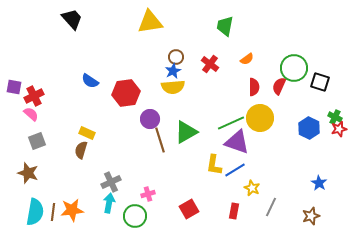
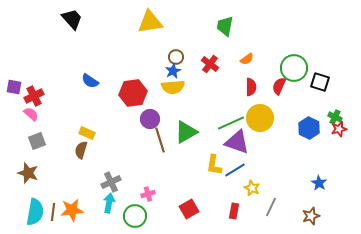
red semicircle at (254, 87): moved 3 px left
red hexagon at (126, 93): moved 7 px right
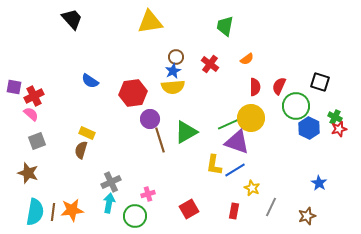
green circle at (294, 68): moved 2 px right, 38 px down
red semicircle at (251, 87): moved 4 px right
yellow circle at (260, 118): moved 9 px left
brown star at (311, 216): moved 4 px left
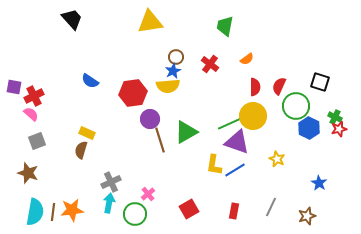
yellow semicircle at (173, 87): moved 5 px left, 1 px up
yellow circle at (251, 118): moved 2 px right, 2 px up
yellow star at (252, 188): moved 25 px right, 29 px up
pink cross at (148, 194): rotated 24 degrees counterclockwise
green circle at (135, 216): moved 2 px up
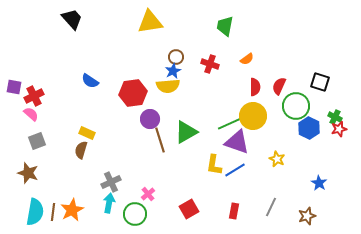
red cross at (210, 64): rotated 18 degrees counterclockwise
orange star at (72, 210): rotated 20 degrees counterclockwise
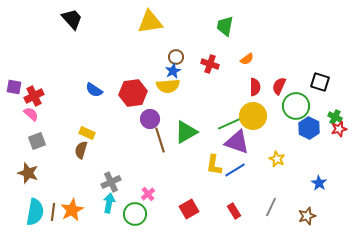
blue semicircle at (90, 81): moved 4 px right, 9 px down
red rectangle at (234, 211): rotated 42 degrees counterclockwise
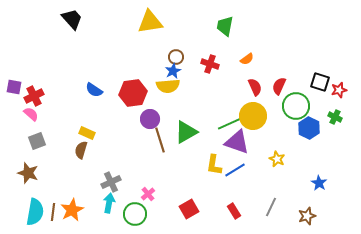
red semicircle at (255, 87): rotated 24 degrees counterclockwise
red star at (339, 129): moved 39 px up
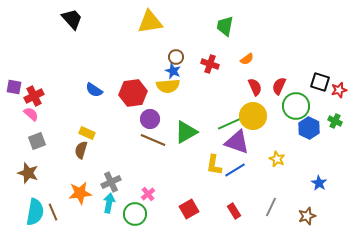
blue star at (173, 71): rotated 21 degrees counterclockwise
green cross at (335, 117): moved 4 px down
brown line at (160, 140): moved 7 px left; rotated 50 degrees counterclockwise
orange star at (72, 210): moved 8 px right, 17 px up; rotated 20 degrees clockwise
brown line at (53, 212): rotated 30 degrees counterclockwise
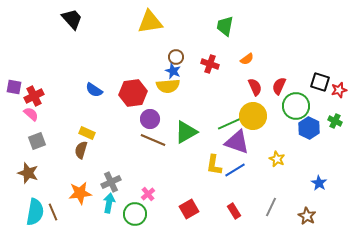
brown star at (307, 216): rotated 24 degrees counterclockwise
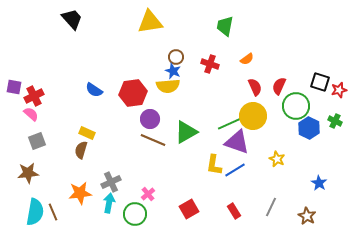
brown star at (28, 173): rotated 25 degrees counterclockwise
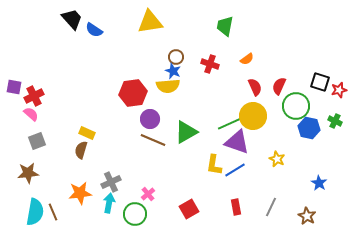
blue semicircle at (94, 90): moved 60 px up
blue hexagon at (309, 128): rotated 15 degrees counterclockwise
red rectangle at (234, 211): moved 2 px right, 4 px up; rotated 21 degrees clockwise
